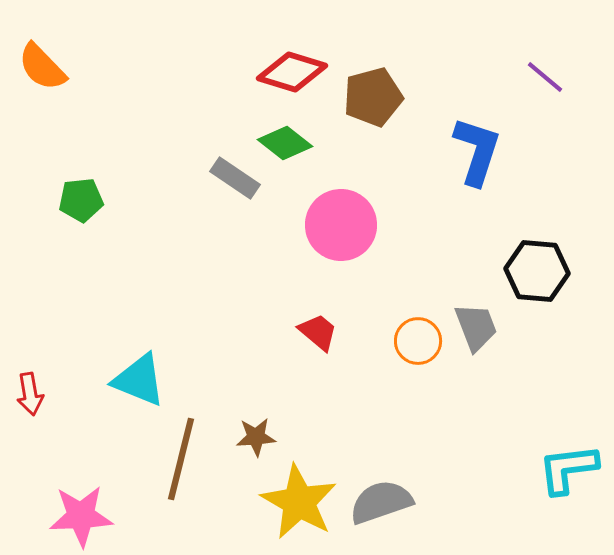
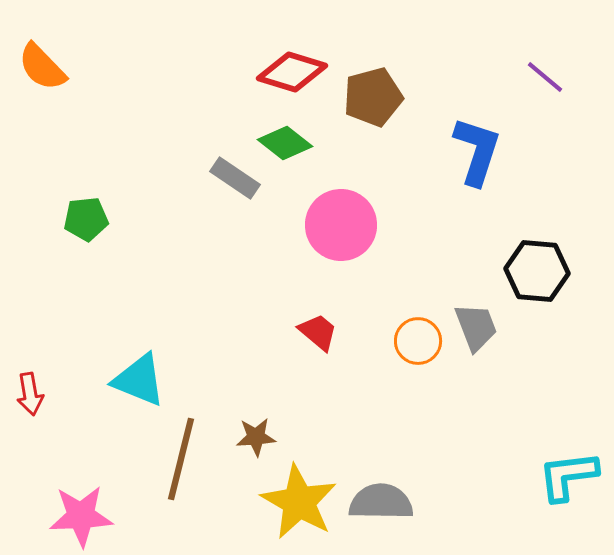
green pentagon: moved 5 px right, 19 px down
cyan L-shape: moved 7 px down
gray semicircle: rotated 20 degrees clockwise
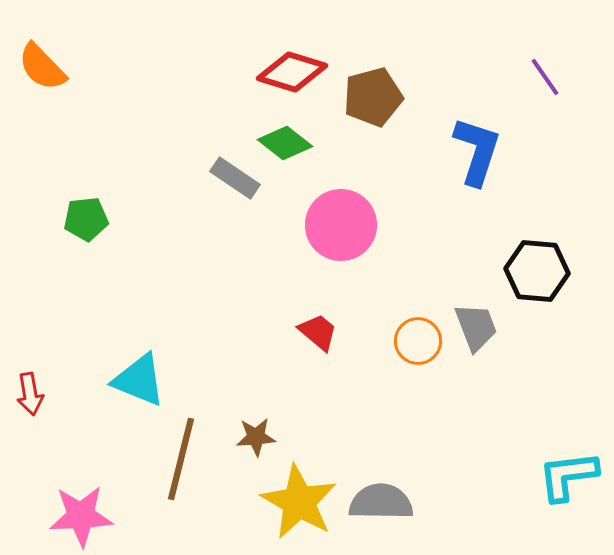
purple line: rotated 15 degrees clockwise
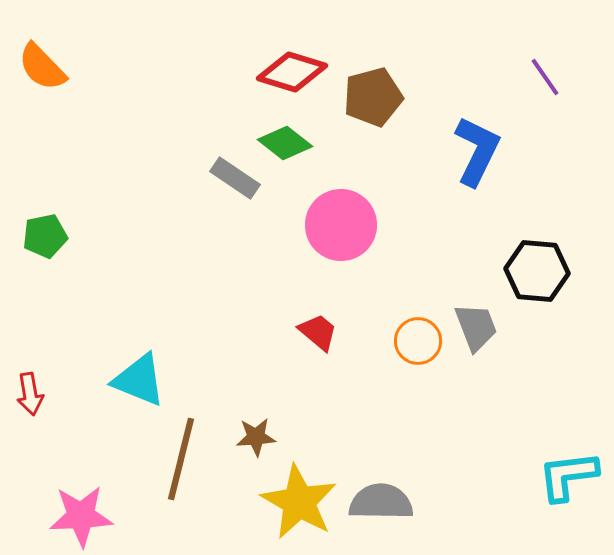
blue L-shape: rotated 8 degrees clockwise
green pentagon: moved 41 px left, 17 px down; rotated 6 degrees counterclockwise
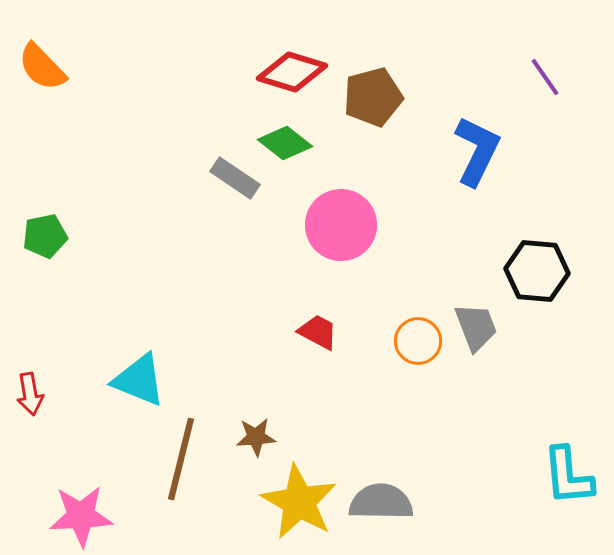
red trapezoid: rotated 12 degrees counterclockwise
cyan L-shape: rotated 88 degrees counterclockwise
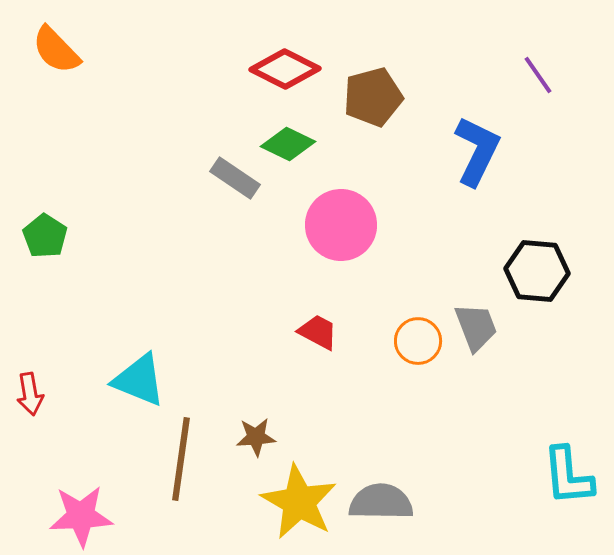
orange semicircle: moved 14 px right, 17 px up
red diamond: moved 7 px left, 3 px up; rotated 10 degrees clockwise
purple line: moved 7 px left, 2 px up
green diamond: moved 3 px right, 1 px down; rotated 12 degrees counterclockwise
green pentagon: rotated 27 degrees counterclockwise
brown line: rotated 6 degrees counterclockwise
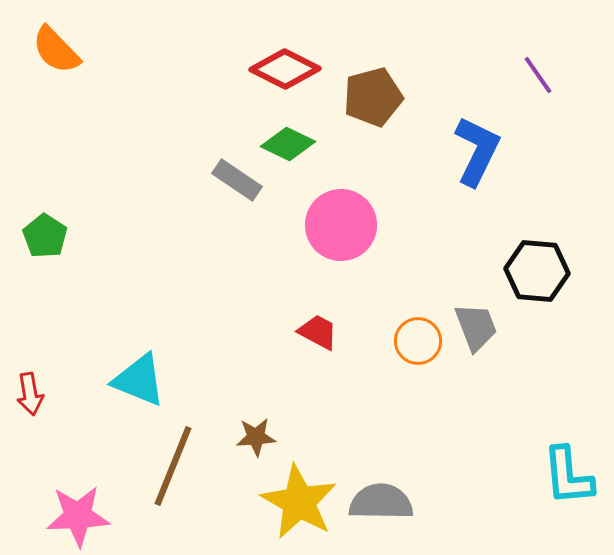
gray rectangle: moved 2 px right, 2 px down
brown line: moved 8 px left, 7 px down; rotated 14 degrees clockwise
pink star: moved 3 px left
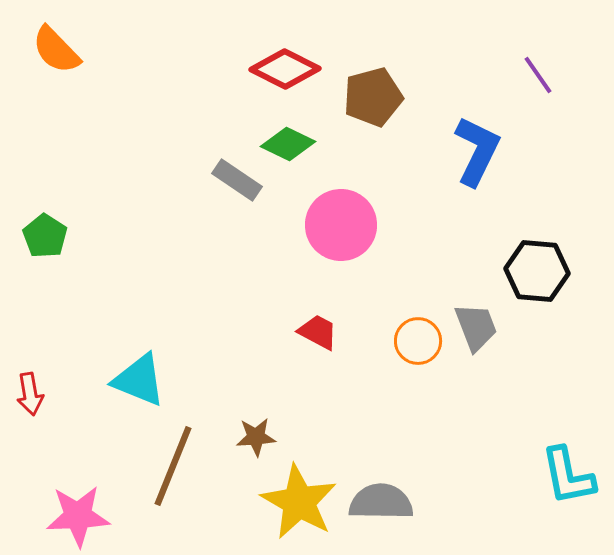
cyan L-shape: rotated 6 degrees counterclockwise
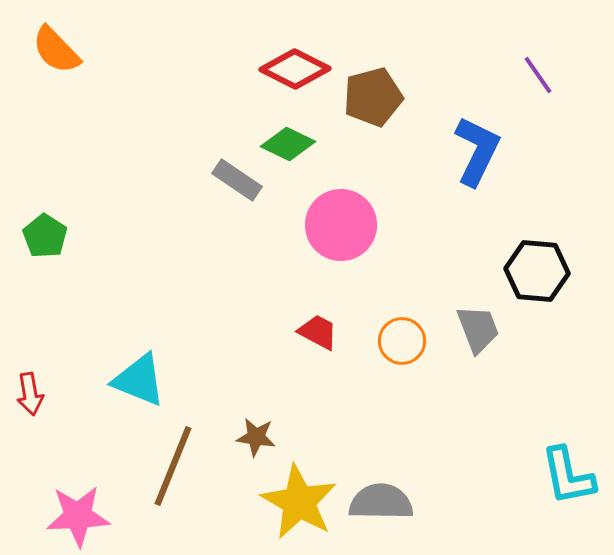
red diamond: moved 10 px right
gray trapezoid: moved 2 px right, 2 px down
orange circle: moved 16 px left
brown star: rotated 12 degrees clockwise
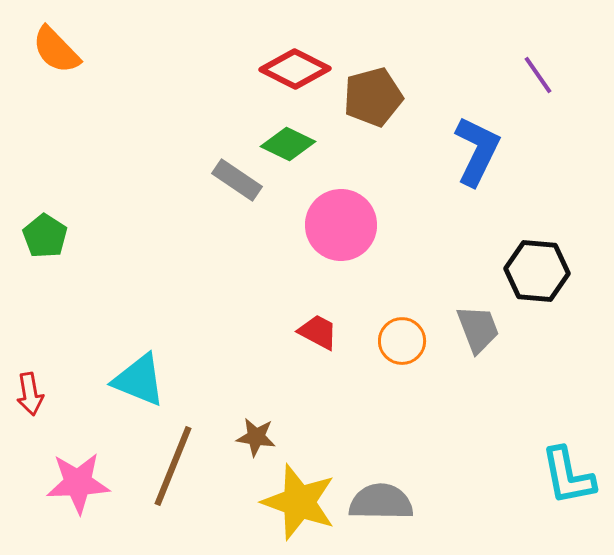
yellow star: rotated 10 degrees counterclockwise
pink star: moved 33 px up
